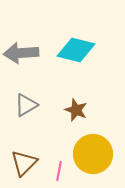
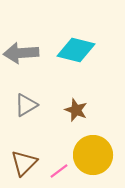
yellow circle: moved 1 px down
pink line: rotated 42 degrees clockwise
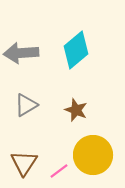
cyan diamond: rotated 54 degrees counterclockwise
brown triangle: rotated 12 degrees counterclockwise
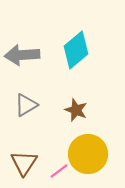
gray arrow: moved 1 px right, 2 px down
yellow circle: moved 5 px left, 1 px up
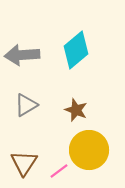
yellow circle: moved 1 px right, 4 px up
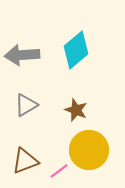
brown triangle: moved 1 px right, 2 px up; rotated 36 degrees clockwise
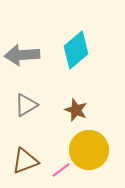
pink line: moved 2 px right, 1 px up
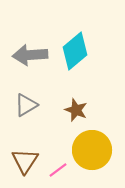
cyan diamond: moved 1 px left, 1 px down
gray arrow: moved 8 px right
yellow circle: moved 3 px right
brown triangle: rotated 36 degrees counterclockwise
pink line: moved 3 px left
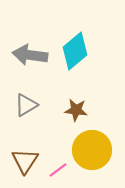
gray arrow: rotated 12 degrees clockwise
brown star: rotated 15 degrees counterclockwise
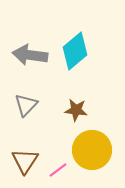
gray triangle: rotated 15 degrees counterclockwise
